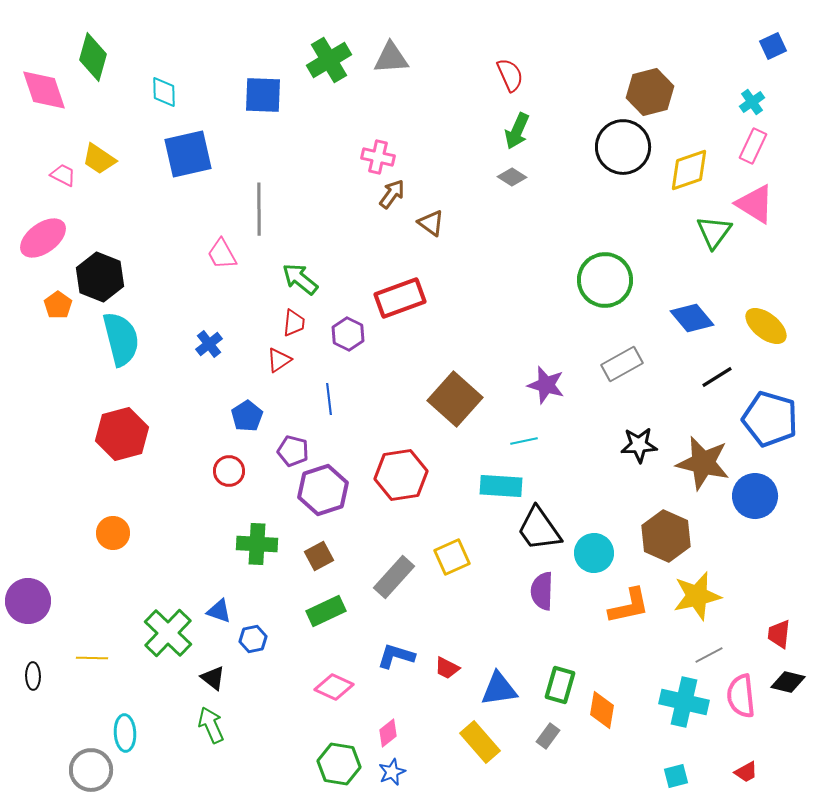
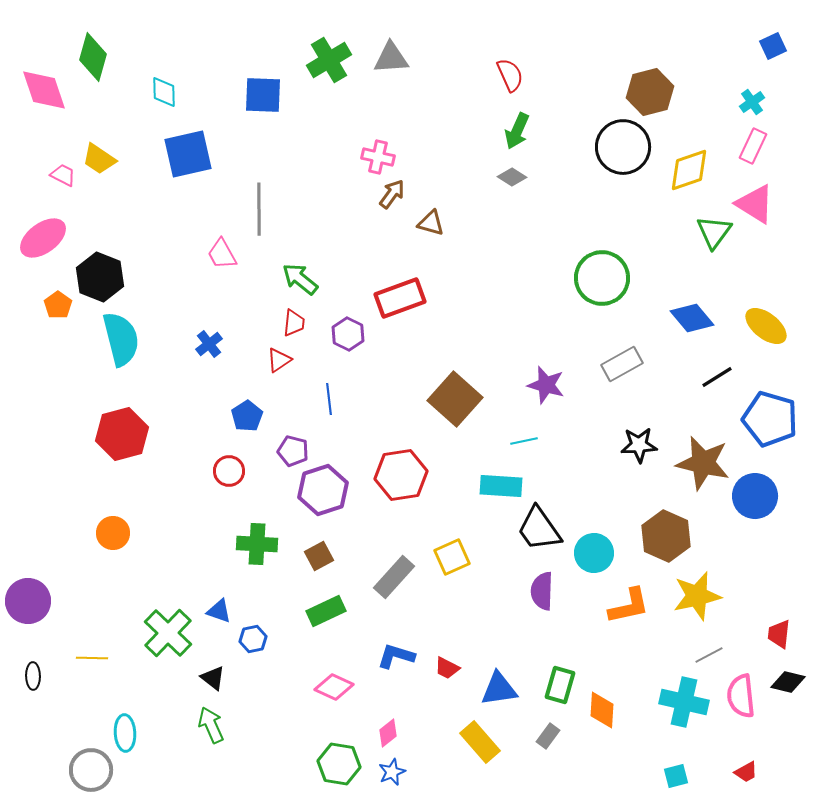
brown triangle at (431, 223): rotated 20 degrees counterclockwise
green circle at (605, 280): moved 3 px left, 2 px up
orange diamond at (602, 710): rotated 6 degrees counterclockwise
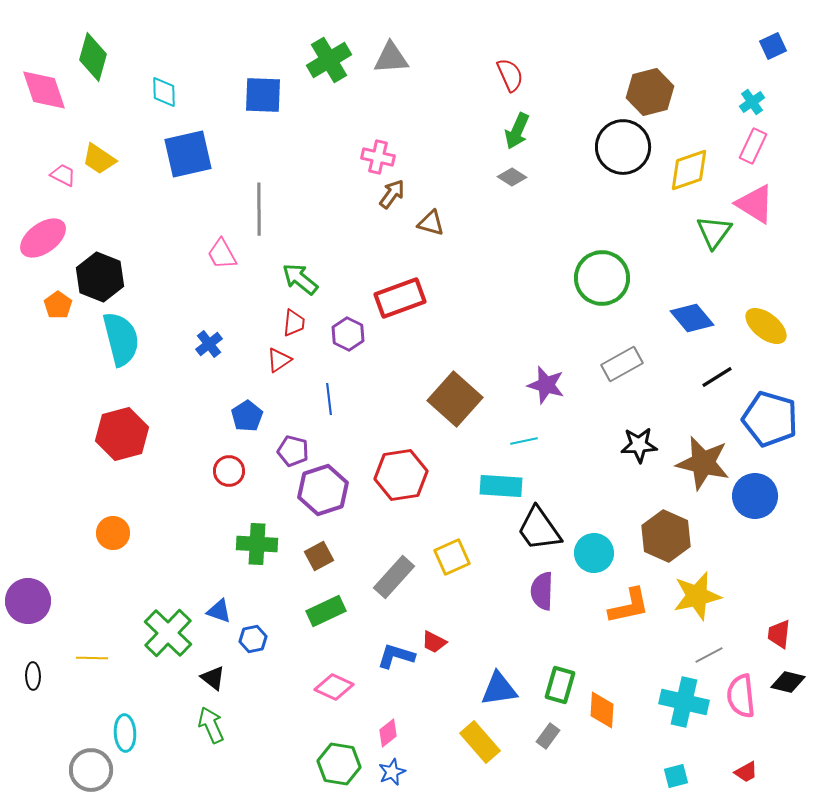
red trapezoid at (447, 668): moved 13 px left, 26 px up
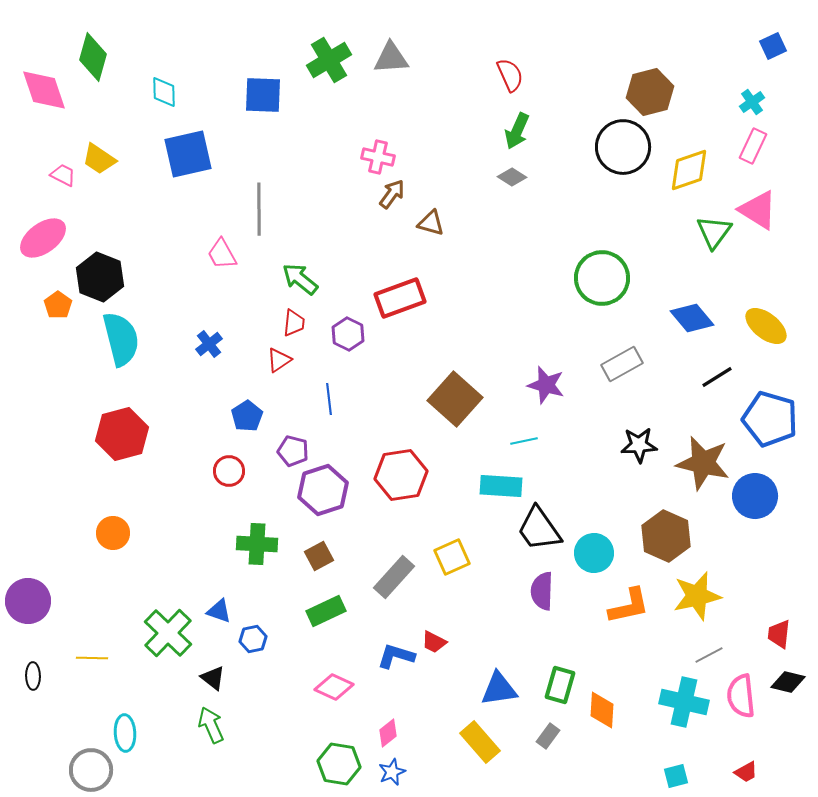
pink triangle at (755, 204): moved 3 px right, 6 px down
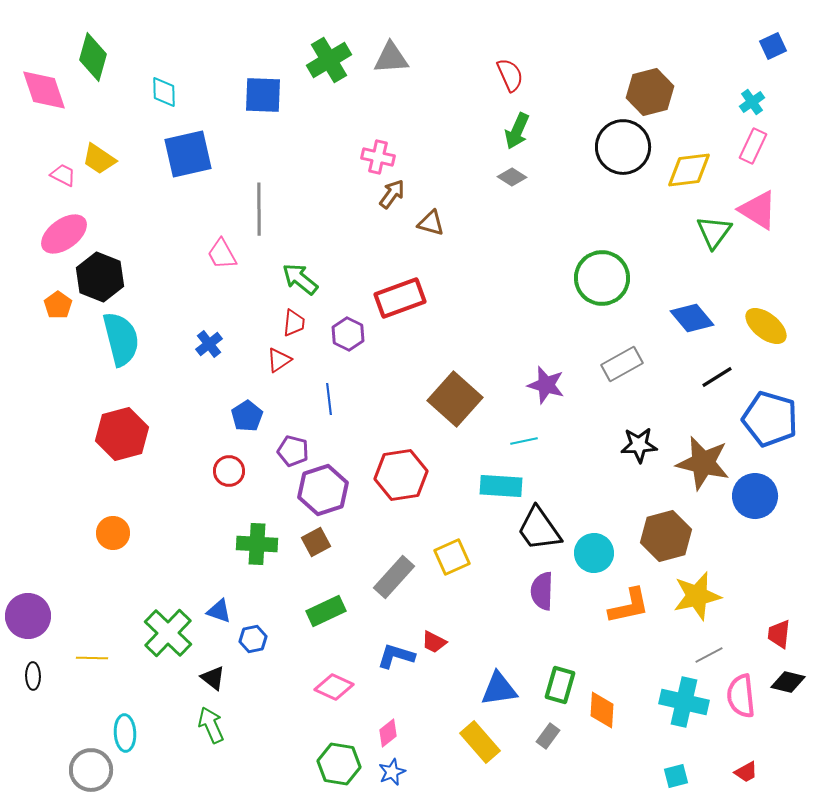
yellow diamond at (689, 170): rotated 12 degrees clockwise
pink ellipse at (43, 238): moved 21 px right, 4 px up
brown hexagon at (666, 536): rotated 21 degrees clockwise
brown square at (319, 556): moved 3 px left, 14 px up
purple circle at (28, 601): moved 15 px down
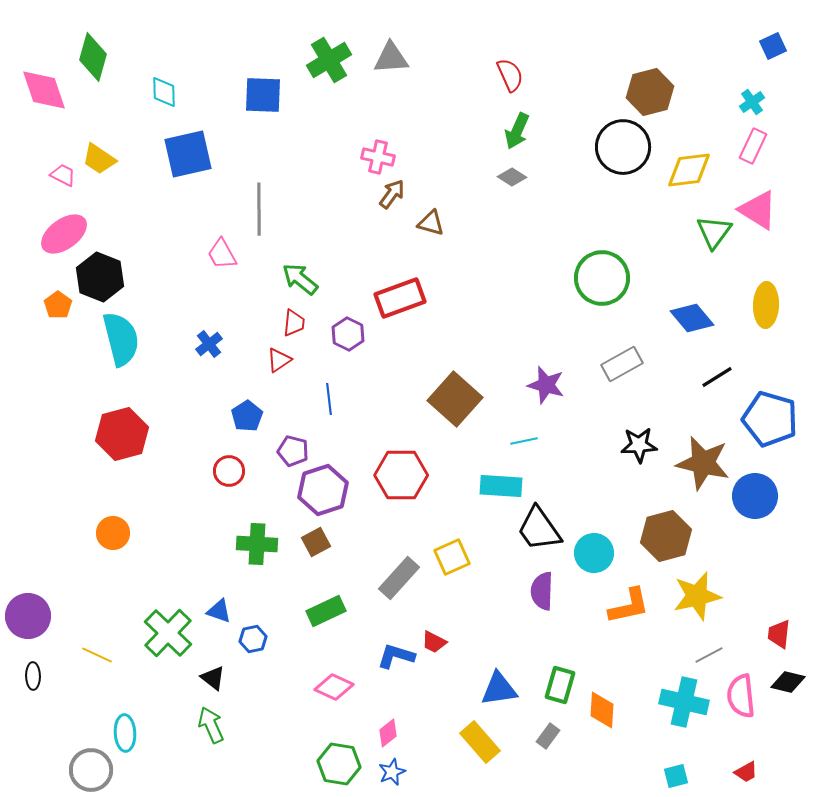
yellow ellipse at (766, 326): moved 21 px up; rotated 54 degrees clockwise
red hexagon at (401, 475): rotated 9 degrees clockwise
gray rectangle at (394, 577): moved 5 px right, 1 px down
yellow line at (92, 658): moved 5 px right, 3 px up; rotated 24 degrees clockwise
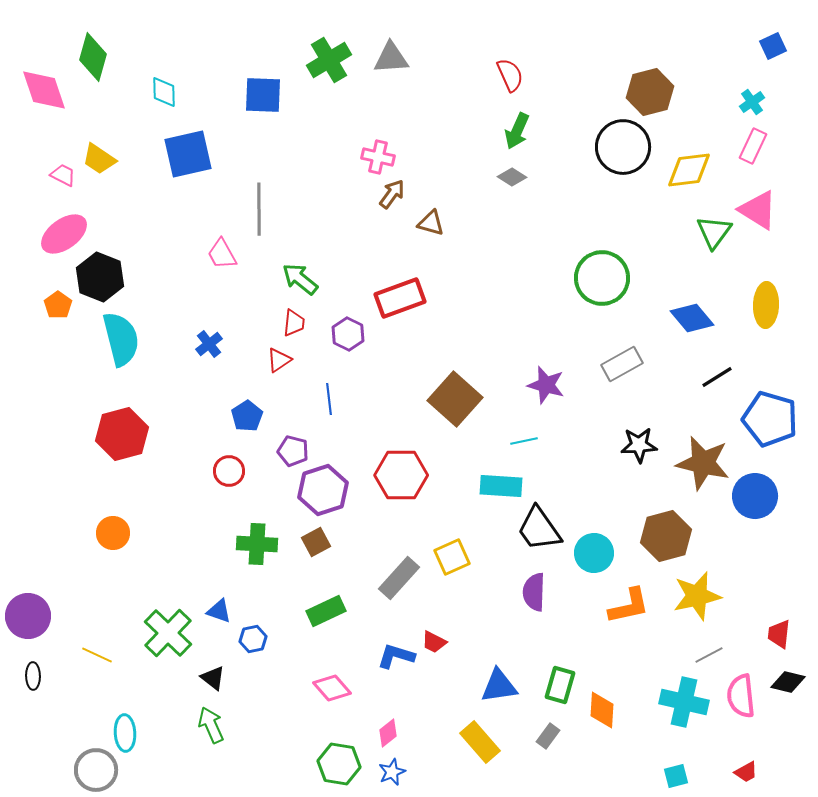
purple semicircle at (542, 591): moved 8 px left, 1 px down
pink diamond at (334, 687): moved 2 px left, 1 px down; rotated 24 degrees clockwise
blue triangle at (499, 689): moved 3 px up
gray circle at (91, 770): moved 5 px right
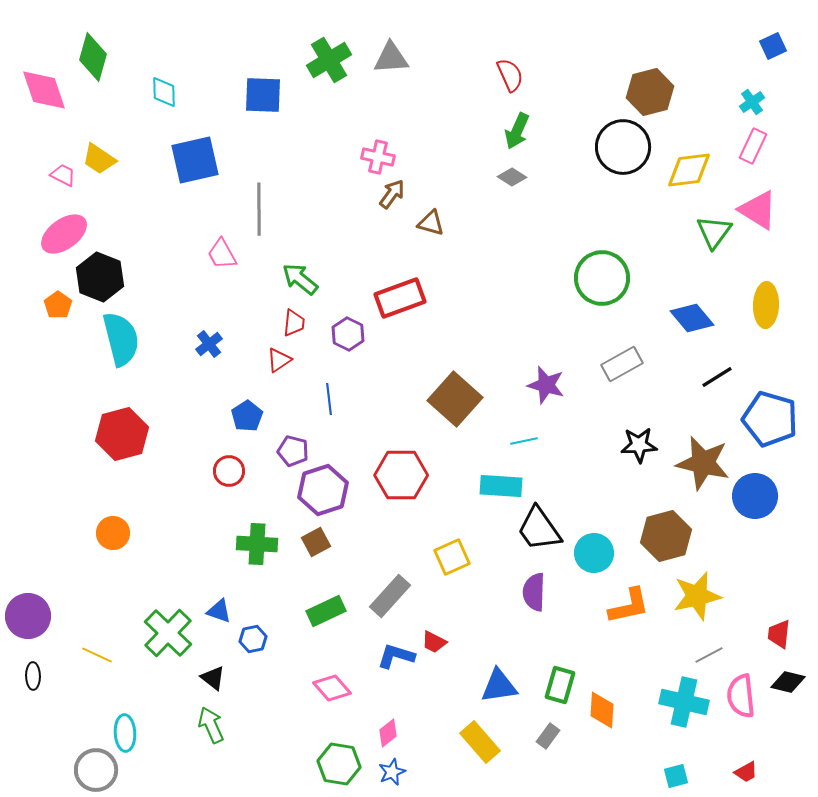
blue square at (188, 154): moved 7 px right, 6 px down
gray rectangle at (399, 578): moved 9 px left, 18 px down
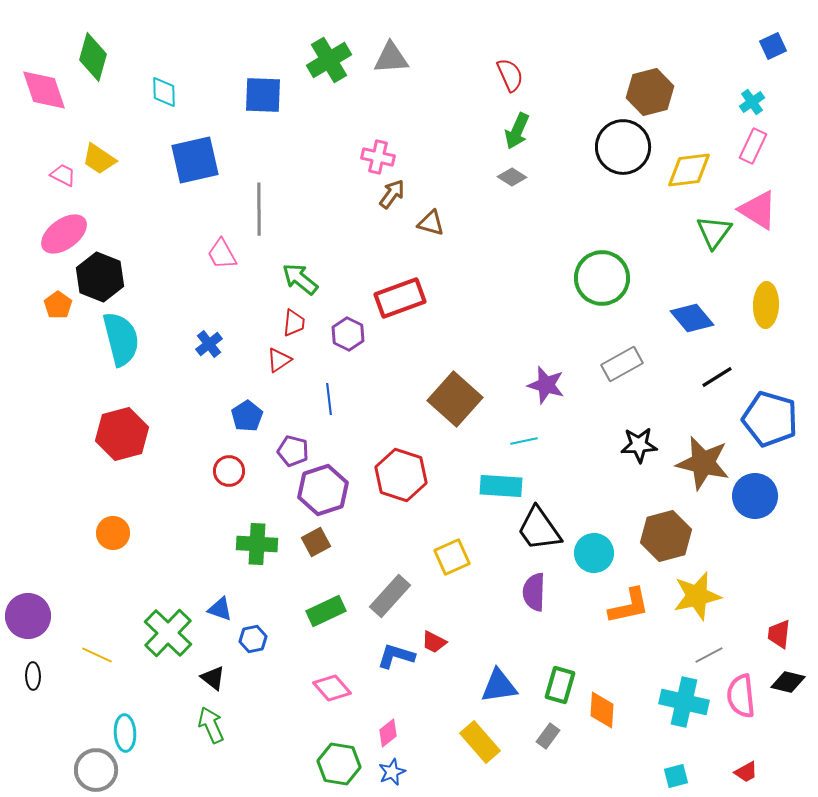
red hexagon at (401, 475): rotated 18 degrees clockwise
blue triangle at (219, 611): moved 1 px right, 2 px up
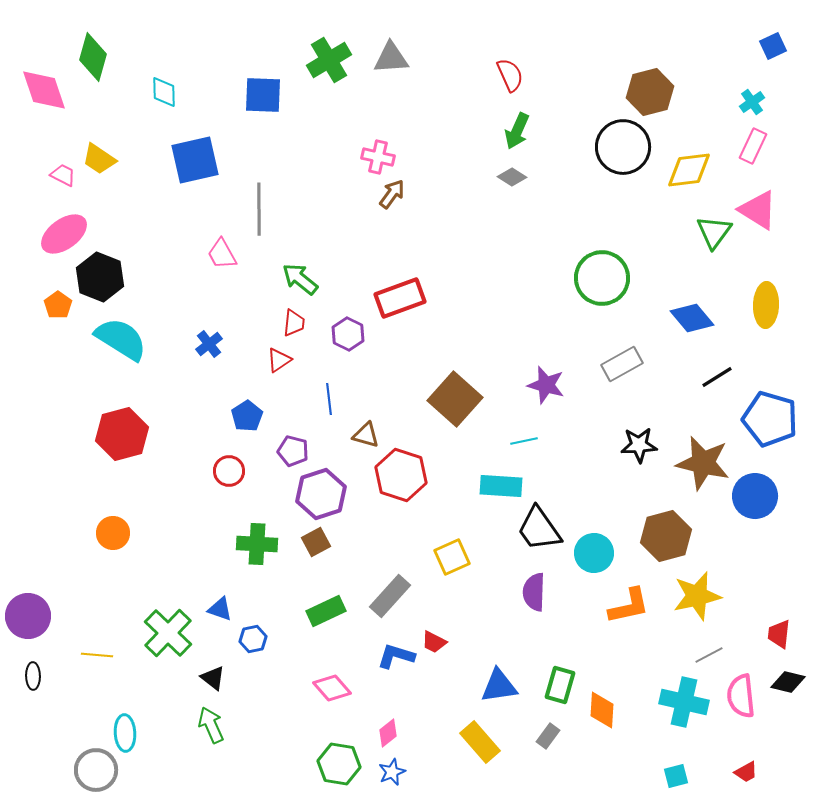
brown triangle at (431, 223): moved 65 px left, 212 px down
cyan semicircle at (121, 339): rotated 44 degrees counterclockwise
purple hexagon at (323, 490): moved 2 px left, 4 px down
yellow line at (97, 655): rotated 20 degrees counterclockwise
